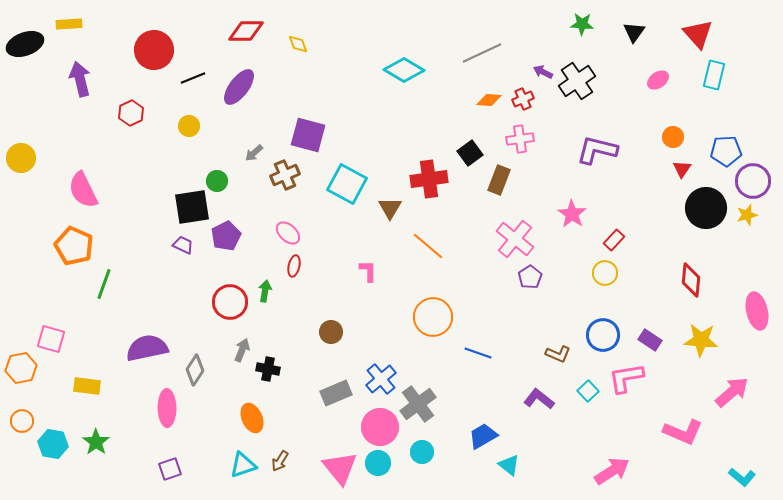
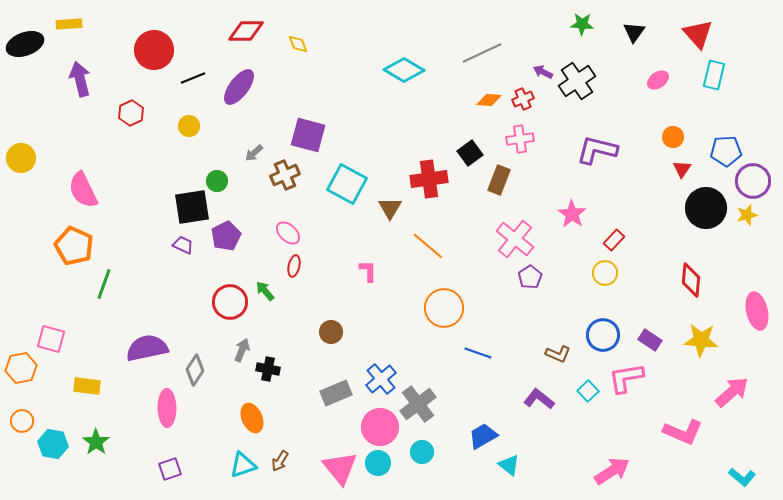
green arrow at (265, 291): rotated 50 degrees counterclockwise
orange circle at (433, 317): moved 11 px right, 9 px up
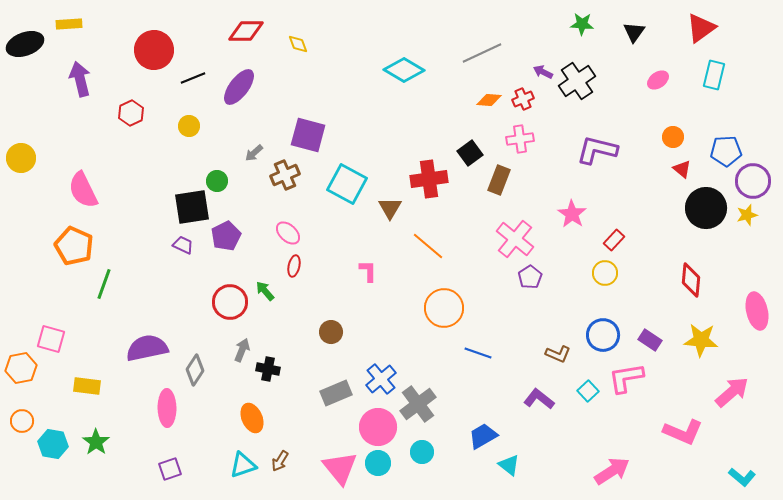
red triangle at (698, 34): moved 3 px right, 6 px up; rotated 36 degrees clockwise
red triangle at (682, 169): rotated 24 degrees counterclockwise
pink circle at (380, 427): moved 2 px left
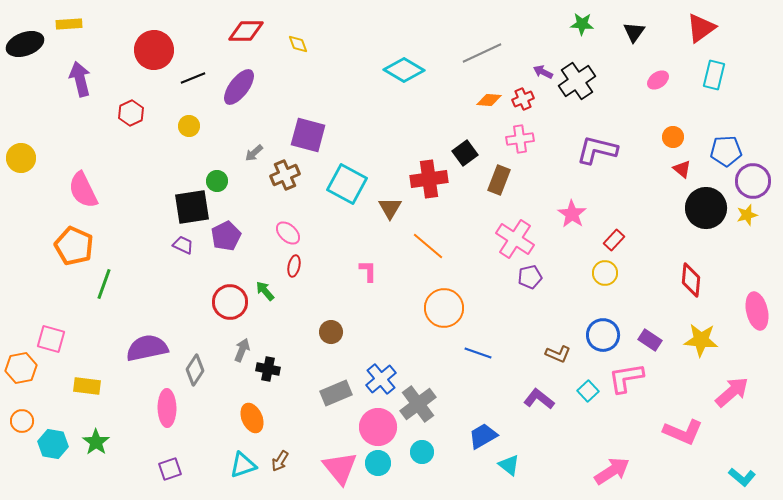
black square at (470, 153): moved 5 px left
pink cross at (515, 239): rotated 6 degrees counterclockwise
purple pentagon at (530, 277): rotated 20 degrees clockwise
